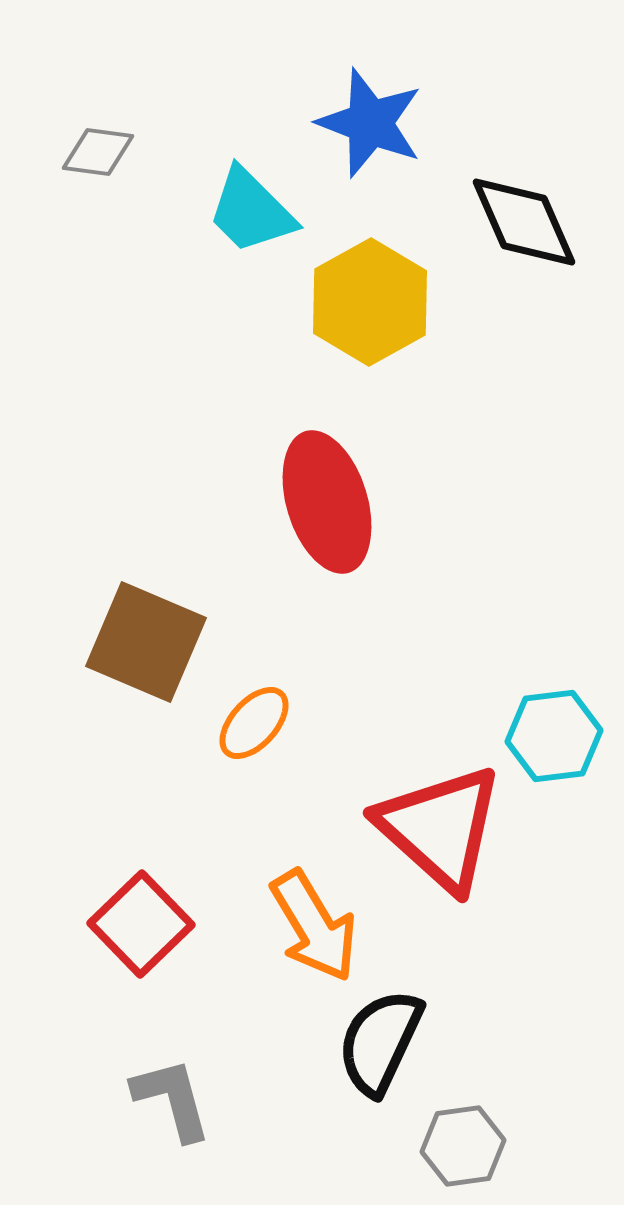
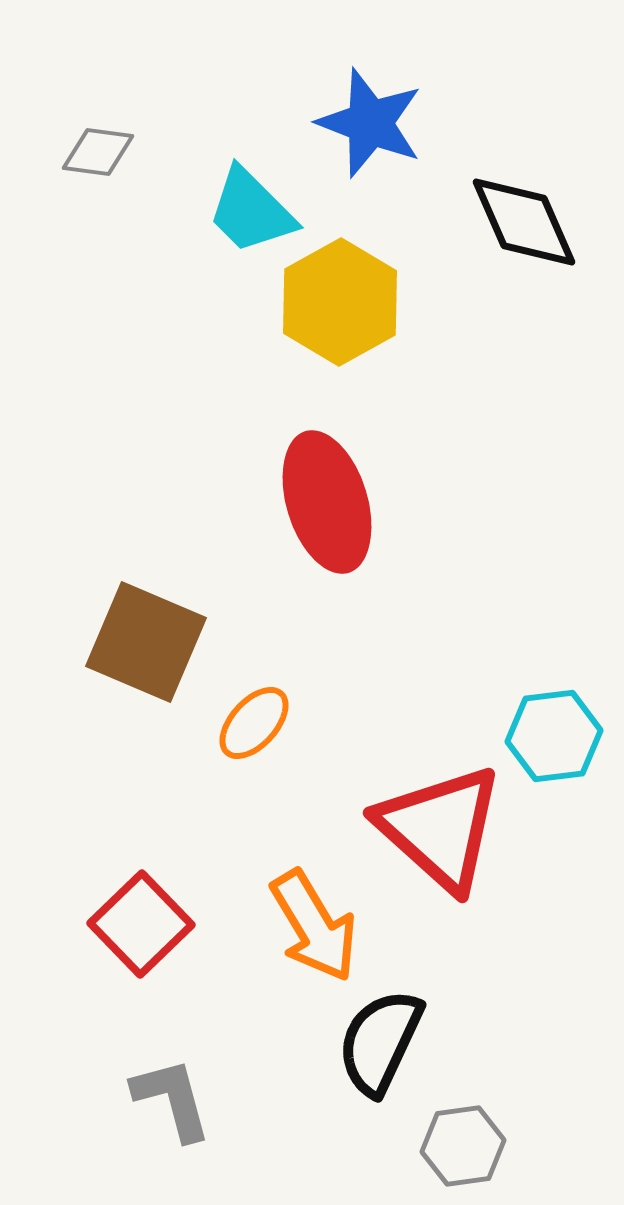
yellow hexagon: moved 30 px left
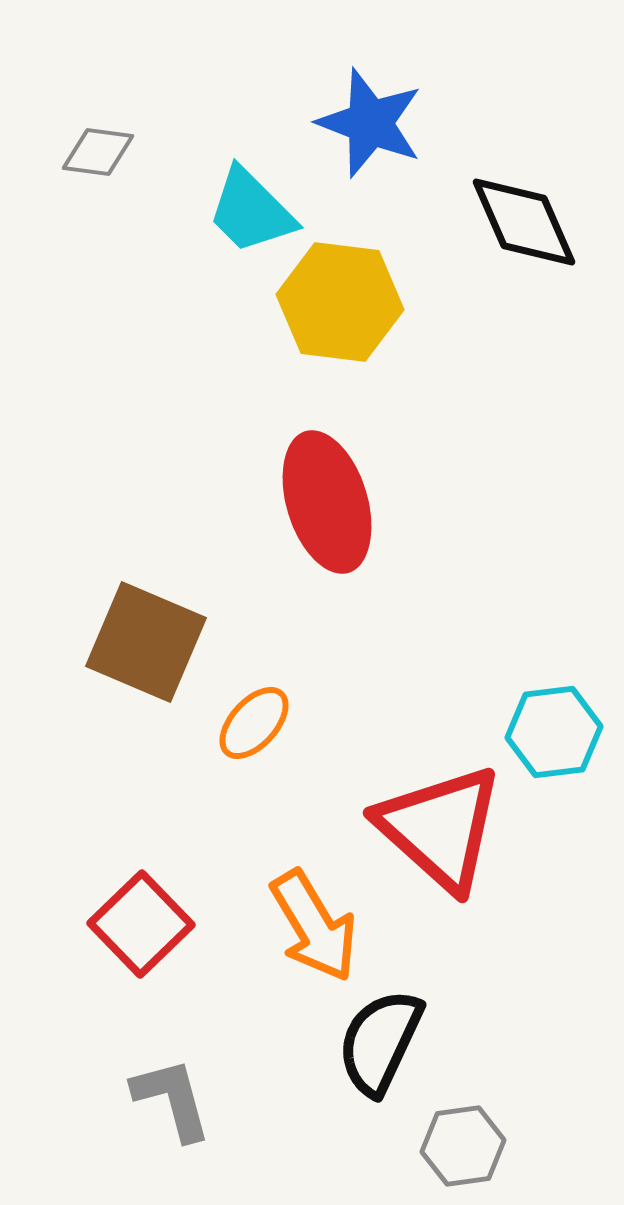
yellow hexagon: rotated 24 degrees counterclockwise
cyan hexagon: moved 4 px up
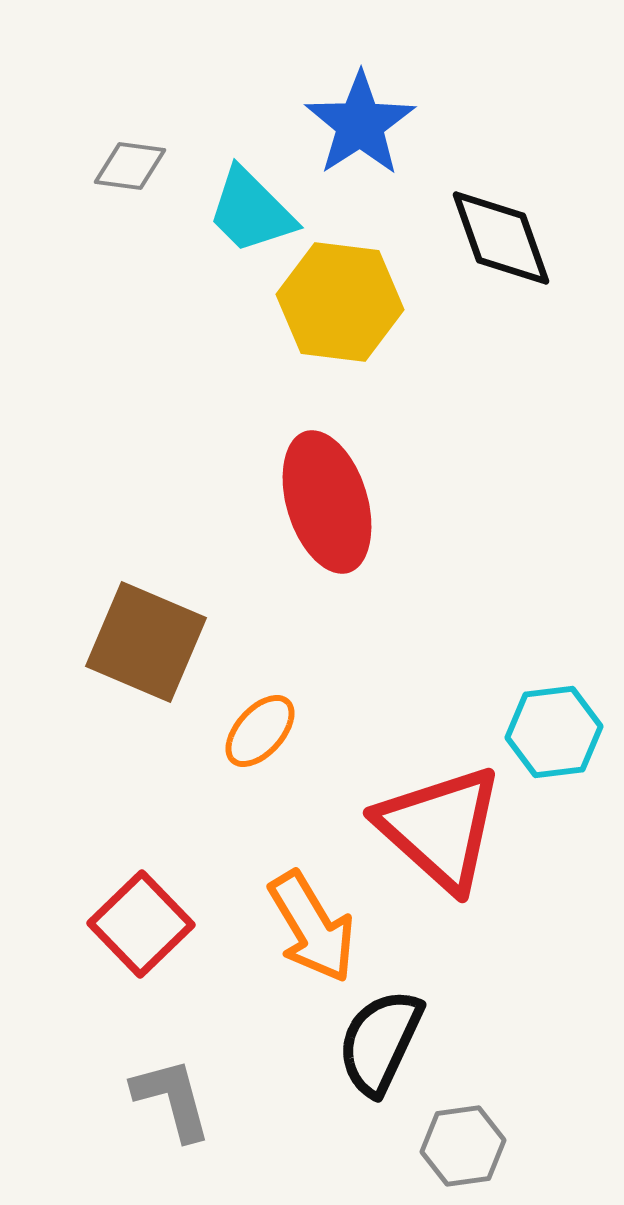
blue star: moved 10 px left, 1 px down; rotated 18 degrees clockwise
gray diamond: moved 32 px right, 14 px down
black diamond: moved 23 px left, 16 px down; rotated 4 degrees clockwise
orange ellipse: moved 6 px right, 8 px down
orange arrow: moved 2 px left, 1 px down
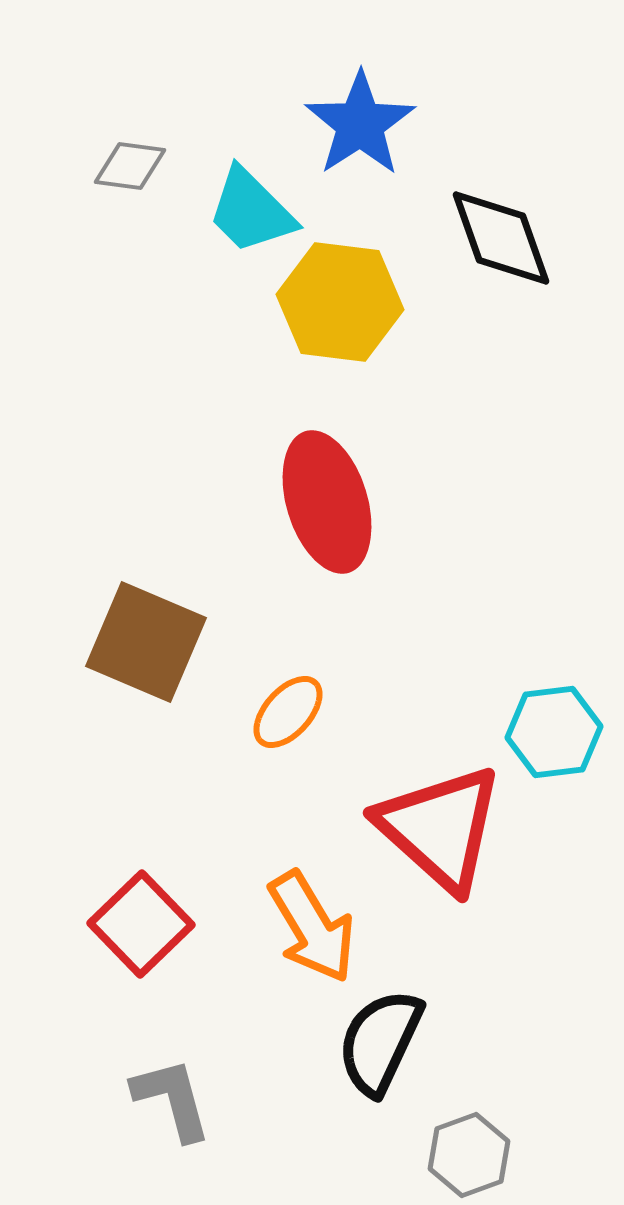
orange ellipse: moved 28 px right, 19 px up
gray hexagon: moved 6 px right, 9 px down; rotated 12 degrees counterclockwise
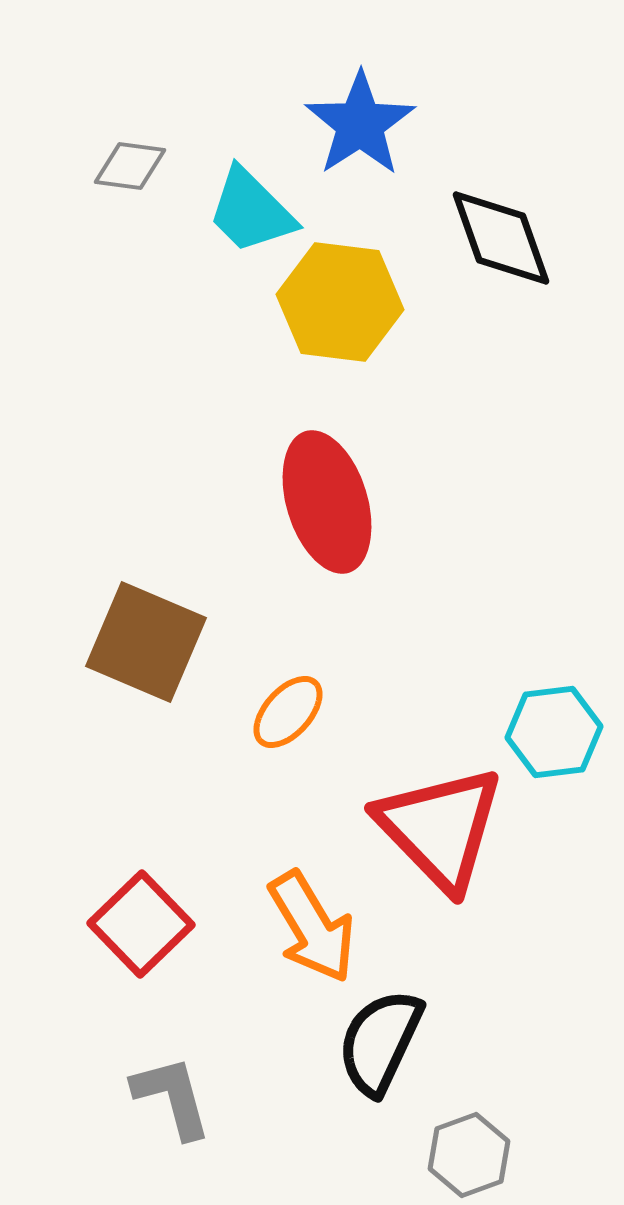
red triangle: rotated 4 degrees clockwise
gray L-shape: moved 2 px up
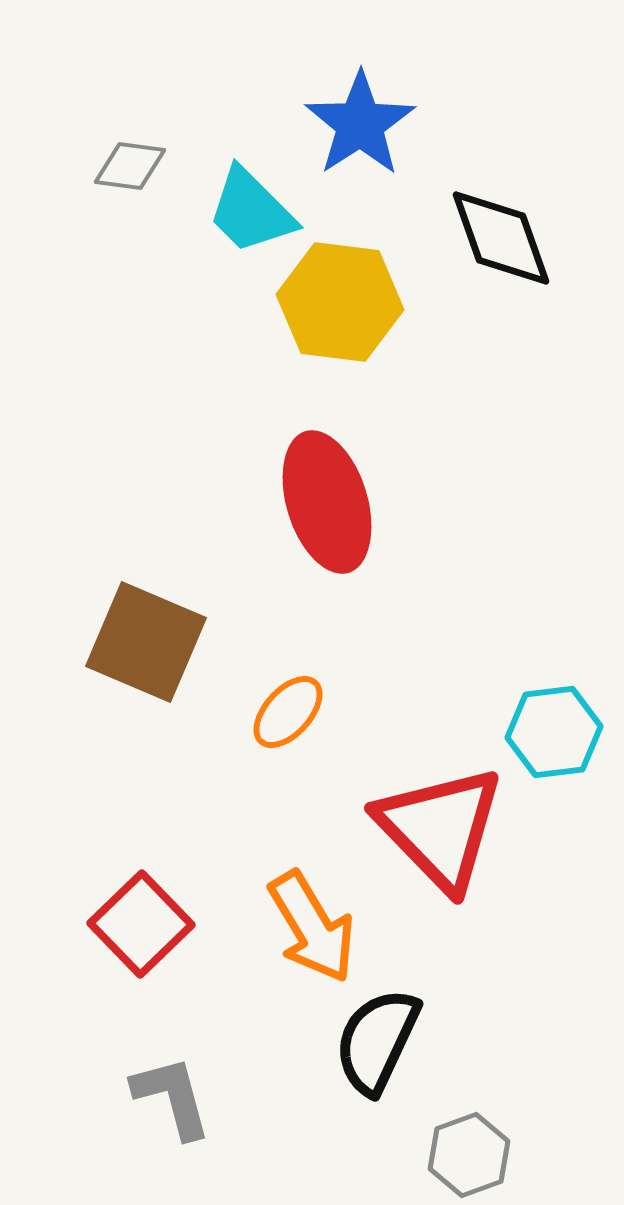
black semicircle: moved 3 px left, 1 px up
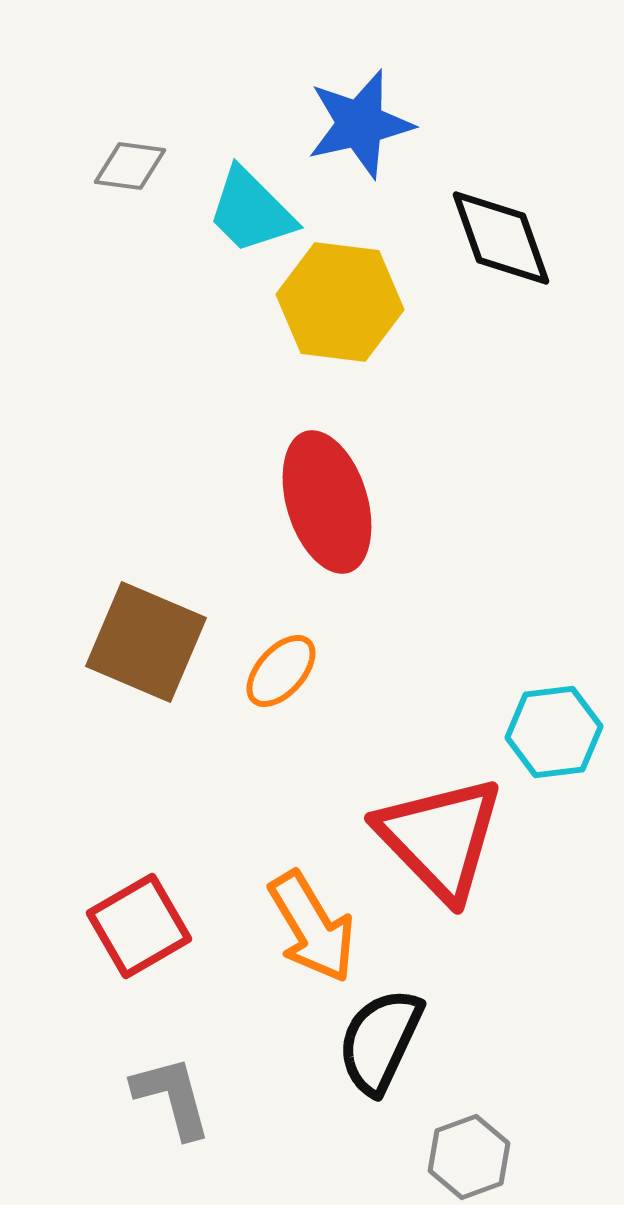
blue star: rotated 20 degrees clockwise
orange ellipse: moved 7 px left, 41 px up
red triangle: moved 10 px down
red square: moved 2 px left, 2 px down; rotated 14 degrees clockwise
black semicircle: moved 3 px right
gray hexagon: moved 2 px down
